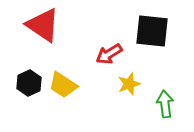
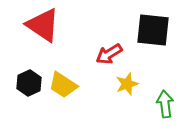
black square: moved 1 px right, 1 px up
yellow star: moved 2 px left
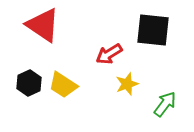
green arrow: rotated 44 degrees clockwise
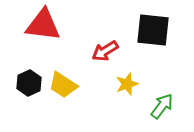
red triangle: rotated 27 degrees counterclockwise
red arrow: moved 4 px left, 3 px up
green arrow: moved 3 px left, 2 px down
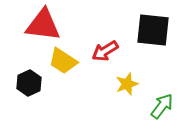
yellow trapezoid: moved 24 px up
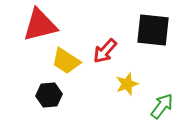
red triangle: moved 3 px left; rotated 21 degrees counterclockwise
red arrow: rotated 16 degrees counterclockwise
yellow trapezoid: moved 3 px right
black hexagon: moved 20 px right, 12 px down; rotated 20 degrees clockwise
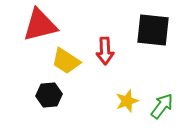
red arrow: rotated 44 degrees counterclockwise
yellow star: moved 17 px down
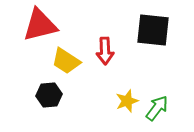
green arrow: moved 5 px left, 2 px down
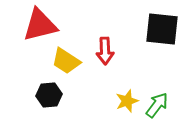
black square: moved 9 px right, 1 px up
green arrow: moved 3 px up
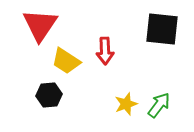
red triangle: rotated 42 degrees counterclockwise
yellow star: moved 1 px left, 3 px down
green arrow: moved 2 px right
